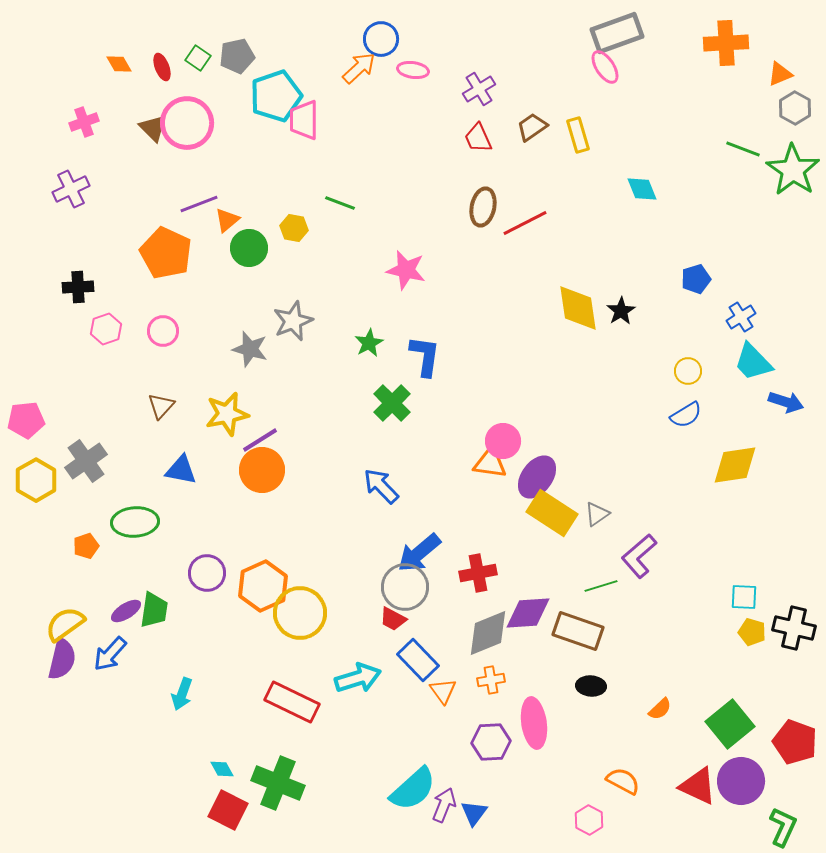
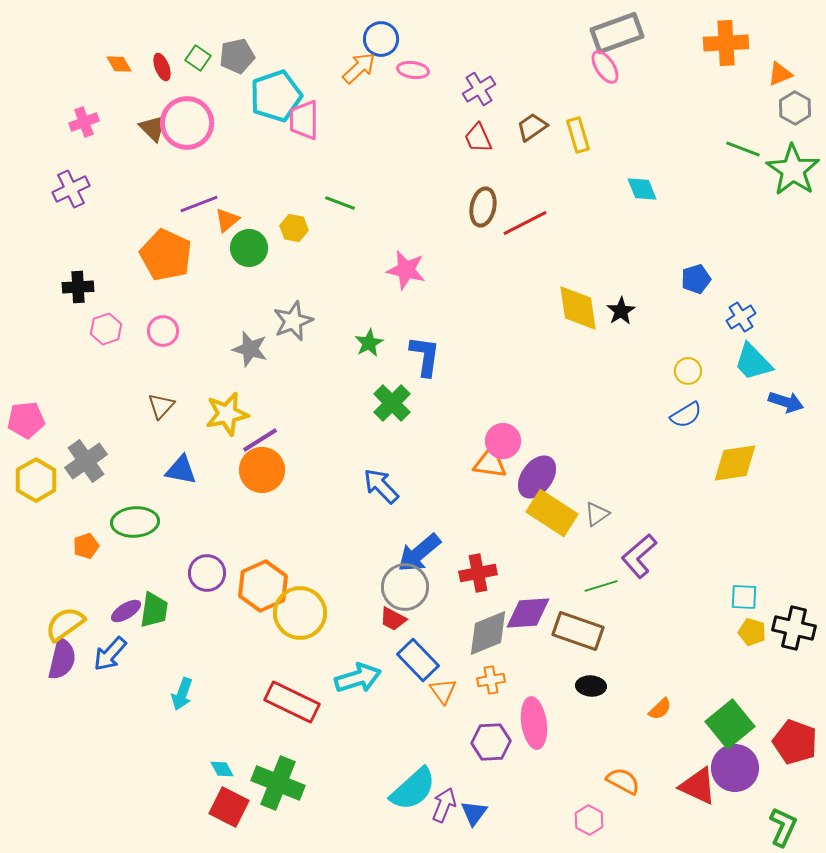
orange pentagon at (166, 253): moved 2 px down
yellow diamond at (735, 465): moved 2 px up
purple circle at (741, 781): moved 6 px left, 13 px up
red square at (228, 810): moved 1 px right, 3 px up
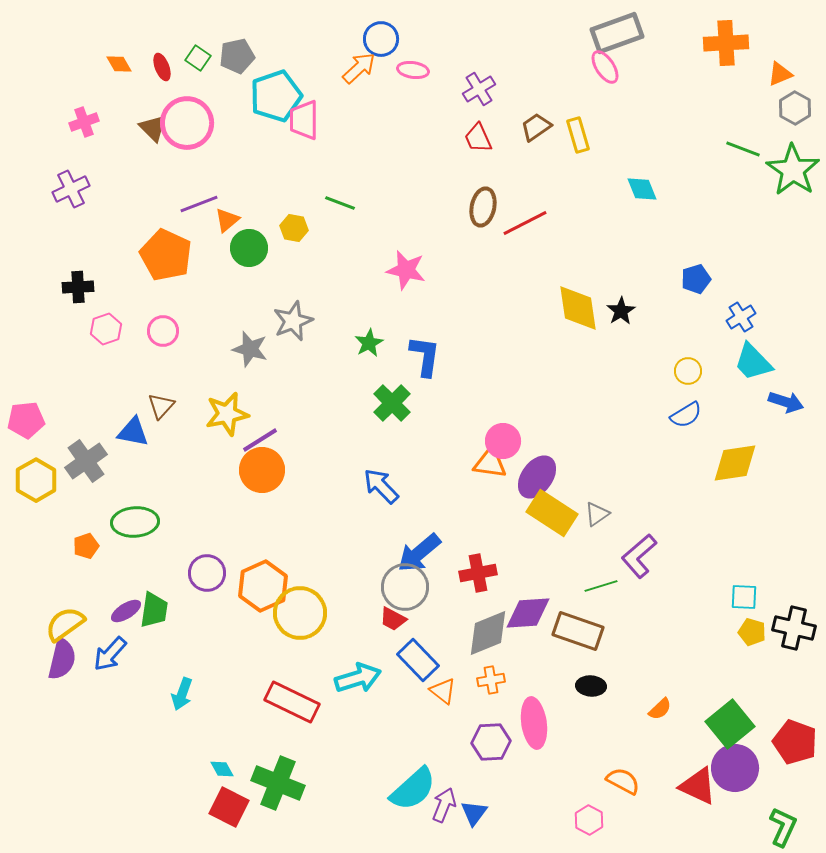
brown trapezoid at (532, 127): moved 4 px right
blue triangle at (181, 470): moved 48 px left, 38 px up
orange triangle at (443, 691): rotated 16 degrees counterclockwise
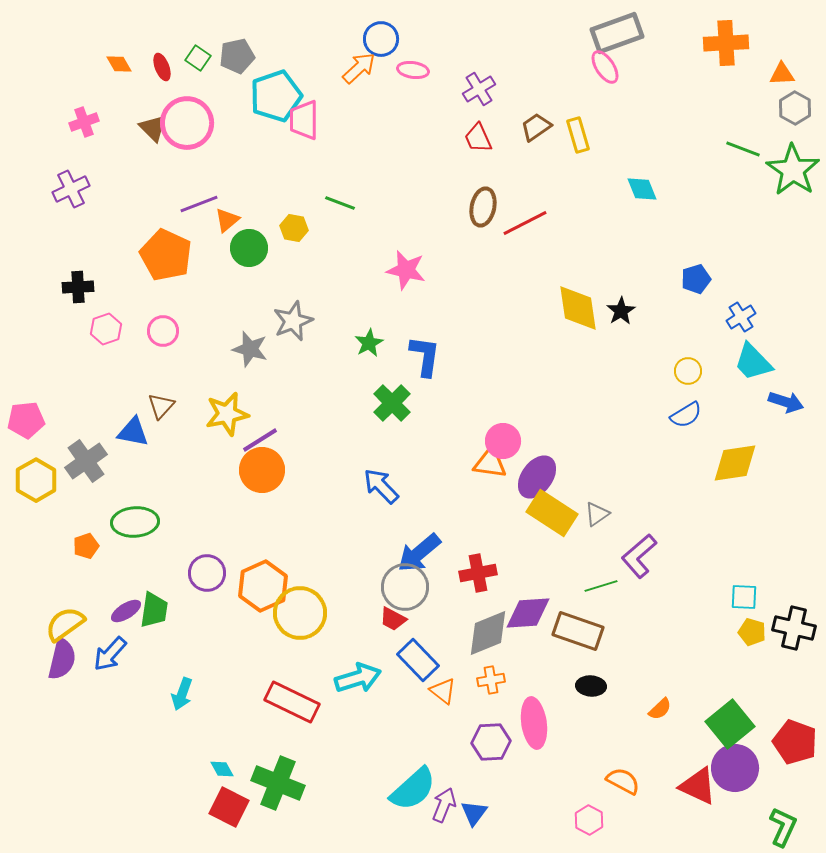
orange triangle at (780, 74): moved 2 px right; rotated 20 degrees clockwise
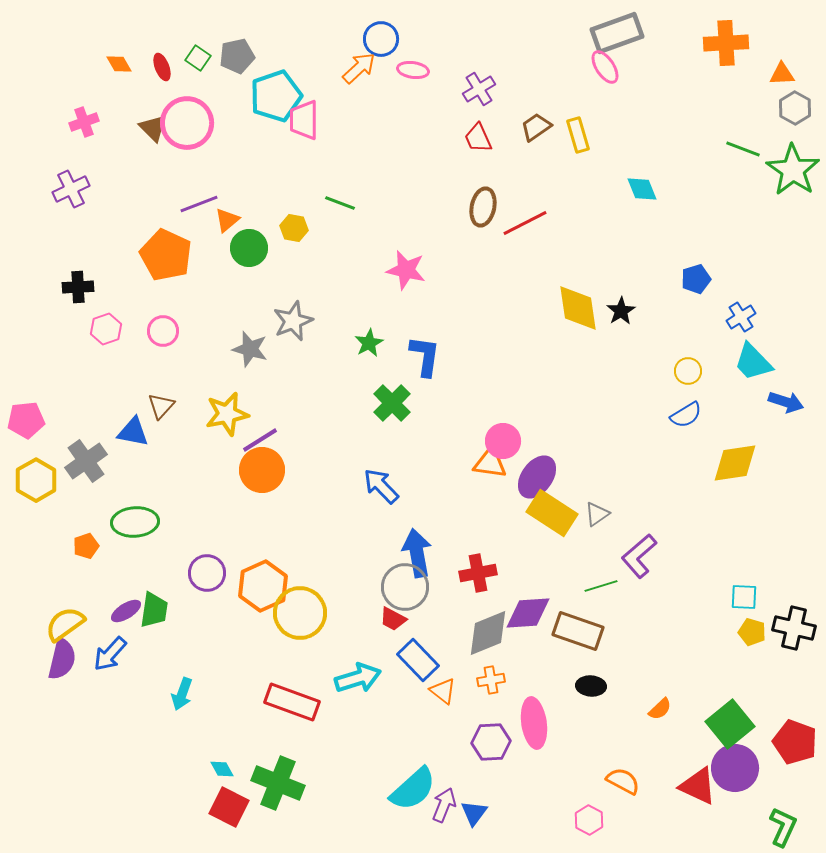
blue arrow at (419, 553): moved 2 px left; rotated 120 degrees clockwise
red rectangle at (292, 702): rotated 6 degrees counterclockwise
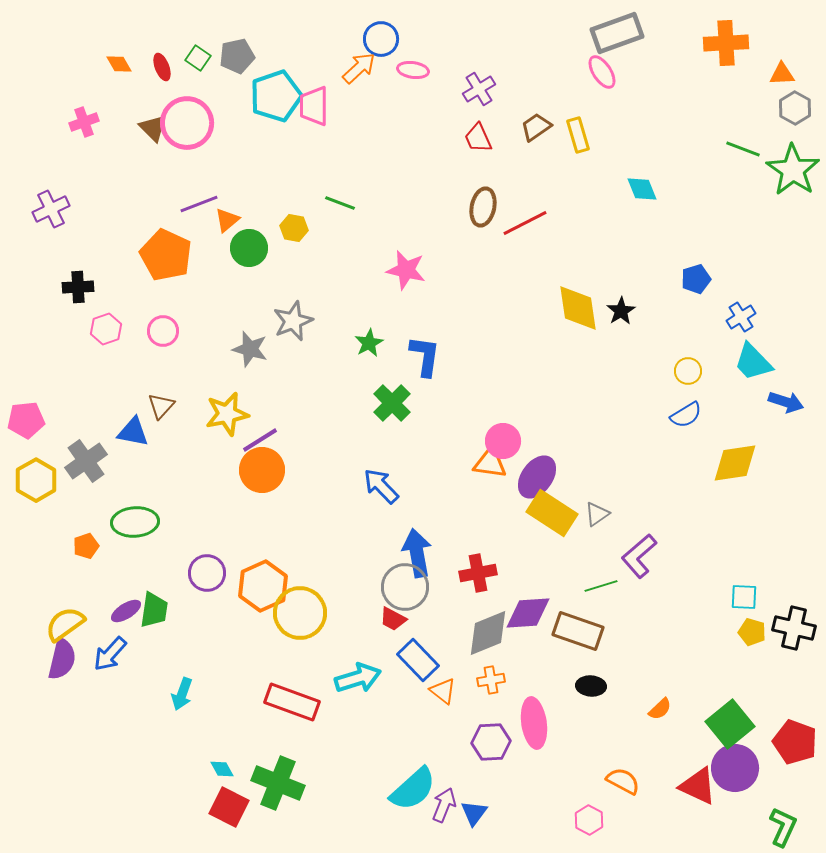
pink ellipse at (605, 67): moved 3 px left, 5 px down
pink trapezoid at (304, 120): moved 10 px right, 14 px up
purple cross at (71, 189): moved 20 px left, 20 px down
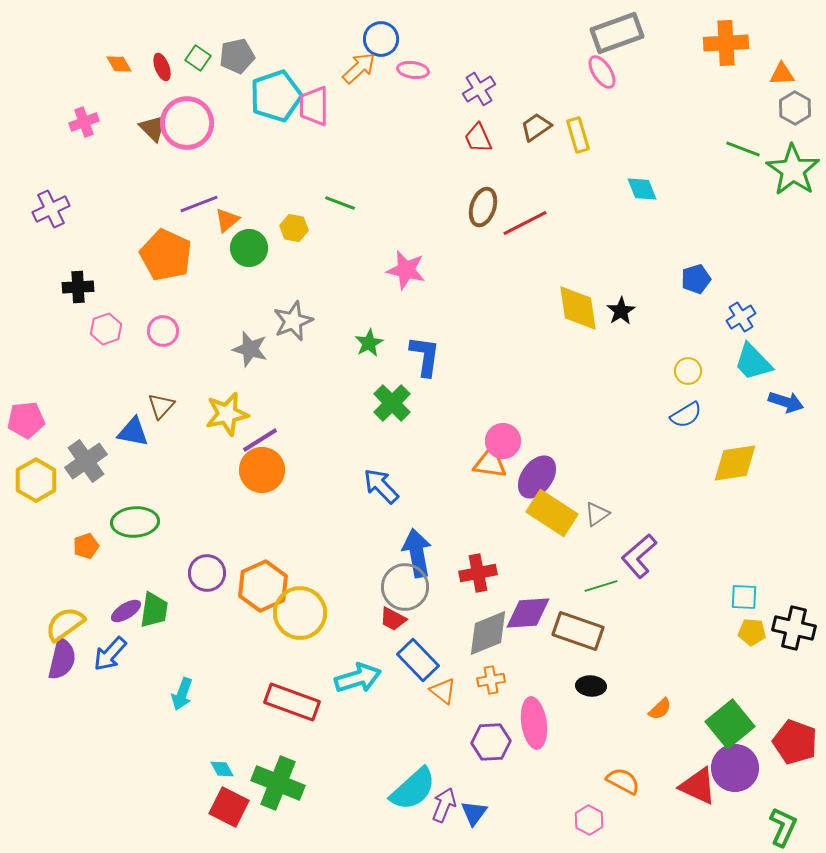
brown ellipse at (483, 207): rotated 6 degrees clockwise
yellow pentagon at (752, 632): rotated 12 degrees counterclockwise
